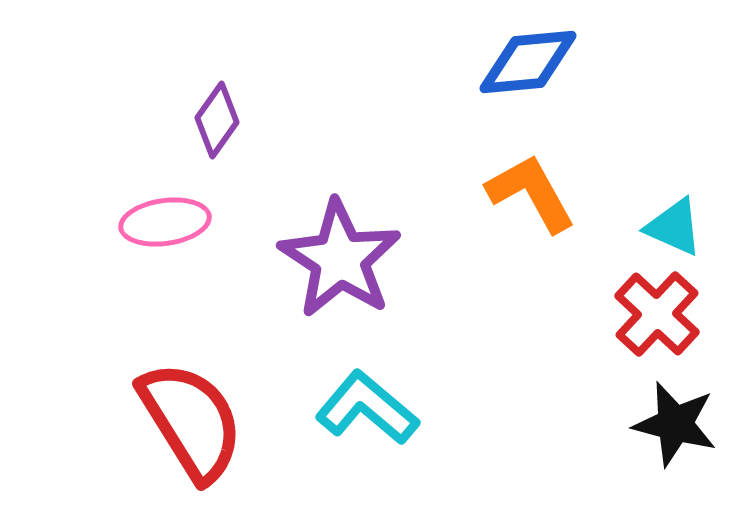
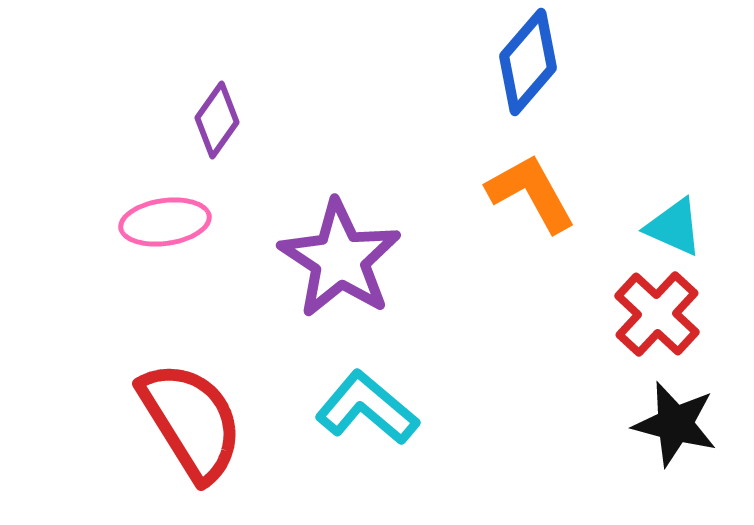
blue diamond: rotated 44 degrees counterclockwise
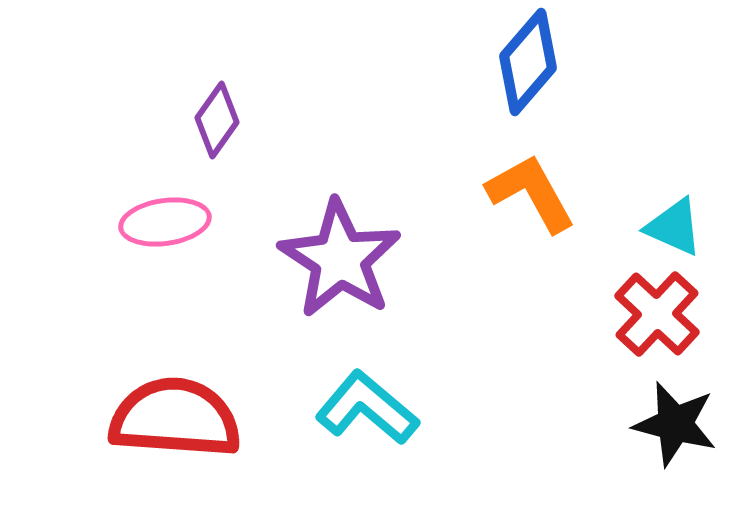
red semicircle: moved 16 px left, 3 px up; rotated 54 degrees counterclockwise
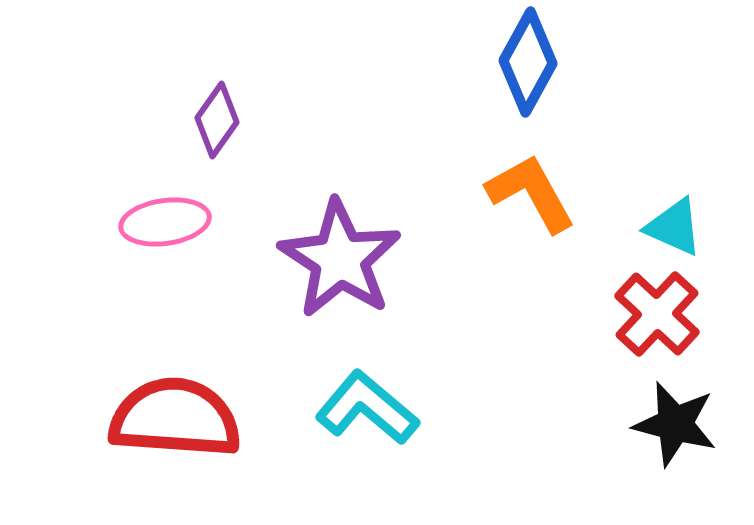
blue diamond: rotated 12 degrees counterclockwise
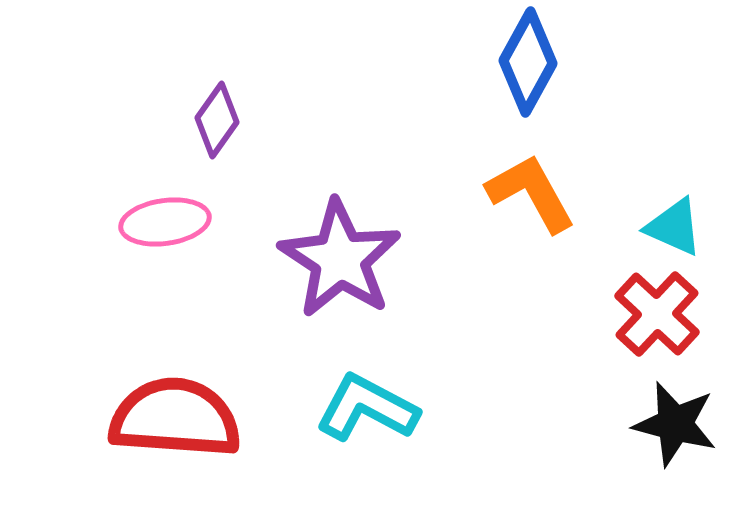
cyan L-shape: rotated 12 degrees counterclockwise
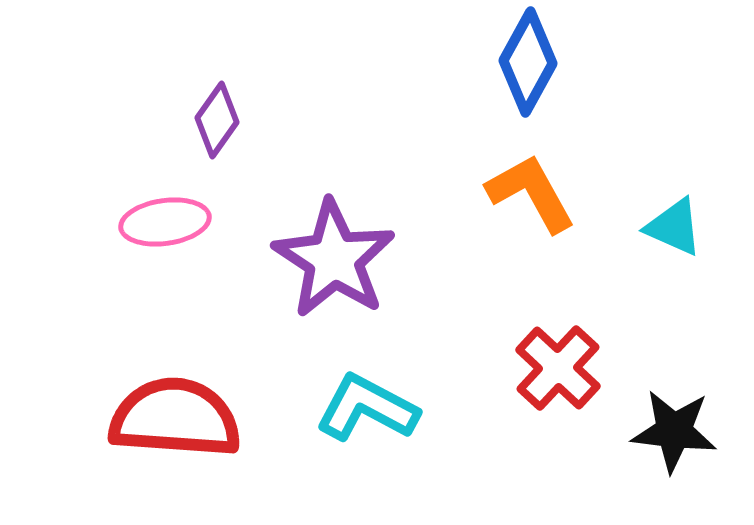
purple star: moved 6 px left
red cross: moved 99 px left, 54 px down
black star: moved 1 px left, 7 px down; rotated 8 degrees counterclockwise
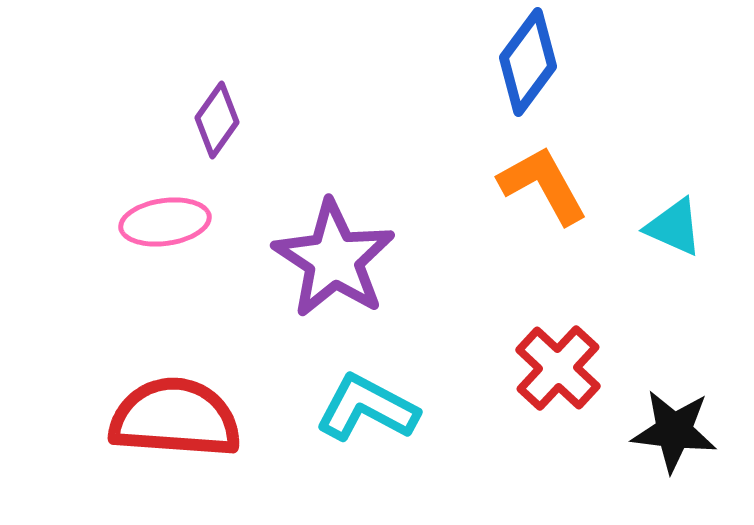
blue diamond: rotated 8 degrees clockwise
orange L-shape: moved 12 px right, 8 px up
